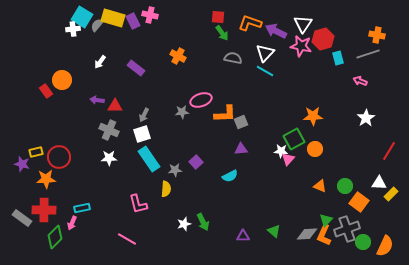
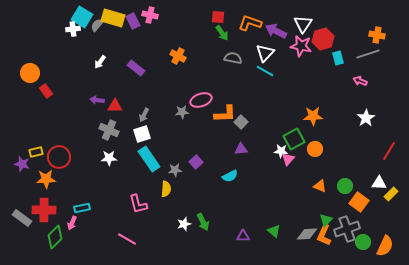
orange circle at (62, 80): moved 32 px left, 7 px up
gray square at (241, 122): rotated 24 degrees counterclockwise
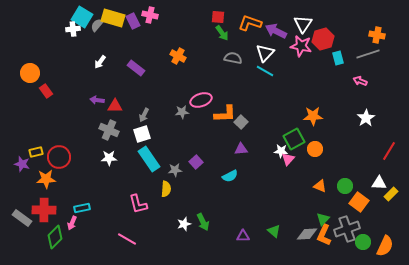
green triangle at (326, 220): moved 3 px left, 1 px up
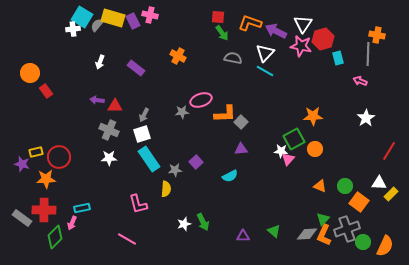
gray line at (368, 54): rotated 70 degrees counterclockwise
white arrow at (100, 62): rotated 16 degrees counterclockwise
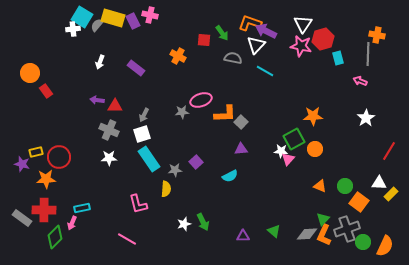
red square at (218, 17): moved 14 px left, 23 px down
purple arrow at (276, 31): moved 10 px left
white triangle at (265, 53): moved 9 px left, 8 px up
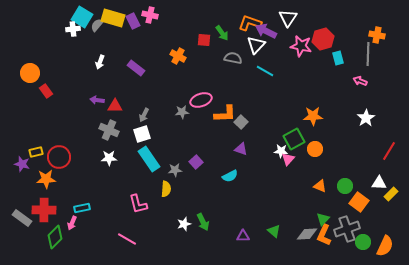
white triangle at (303, 24): moved 15 px left, 6 px up
purple triangle at (241, 149): rotated 24 degrees clockwise
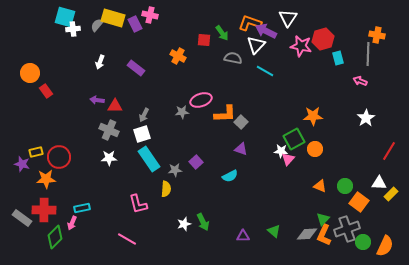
cyan square at (82, 17): moved 17 px left; rotated 15 degrees counterclockwise
purple rectangle at (133, 21): moved 2 px right, 3 px down
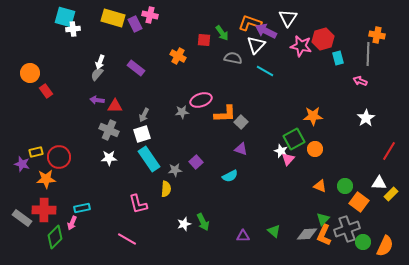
gray semicircle at (97, 25): moved 49 px down
white star at (281, 151): rotated 16 degrees clockwise
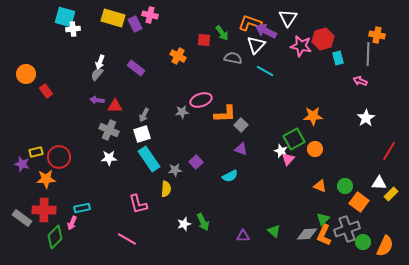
orange circle at (30, 73): moved 4 px left, 1 px down
gray square at (241, 122): moved 3 px down
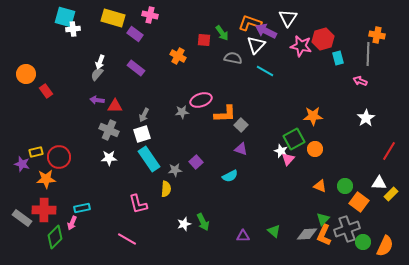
purple rectangle at (135, 24): moved 10 px down; rotated 28 degrees counterclockwise
